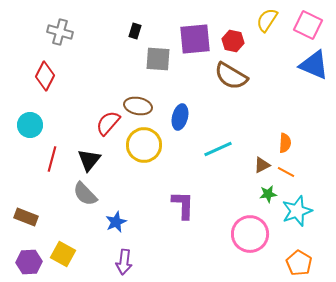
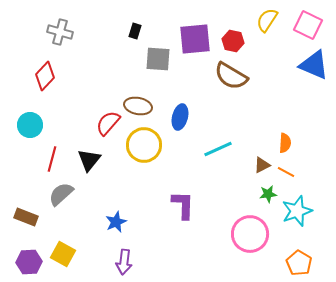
red diamond: rotated 16 degrees clockwise
gray semicircle: moved 24 px left; rotated 92 degrees clockwise
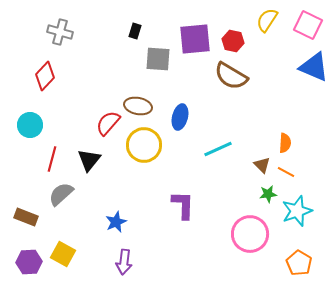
blue triangle: moved 2 px down
brown triangle: rotated 48 degrees counterclockwise
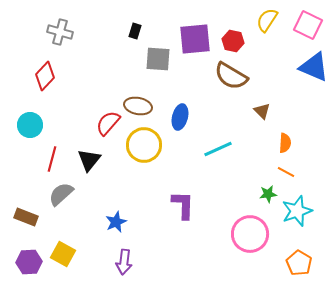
brown triangle: moved 54 px up
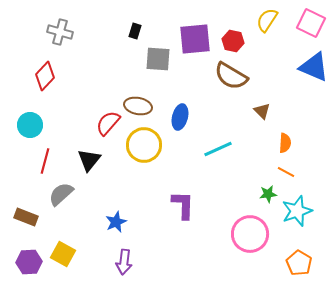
pink square: moved 3 px right, 2 px up
red line: moved 7 px left, 2 px down
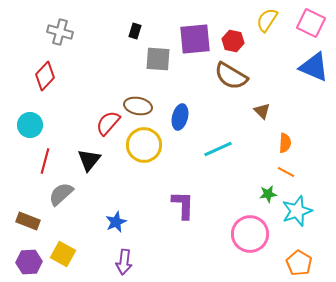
brown rectangle: moved 2 px right, 4 px down
